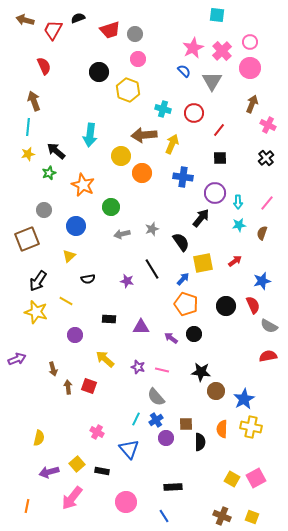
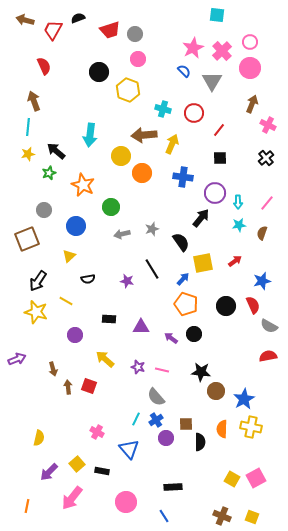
purple arrow at (49, 472): rotated 30 degrees counterclockwise
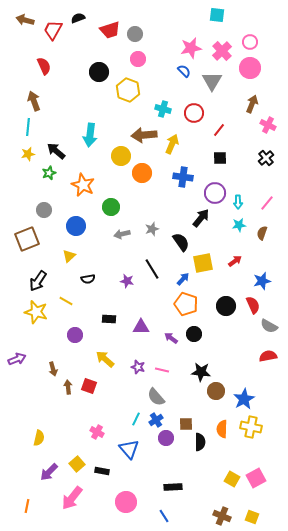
pink star at (193, 48): moved 2 px left; rotated 15 degrees clockwise
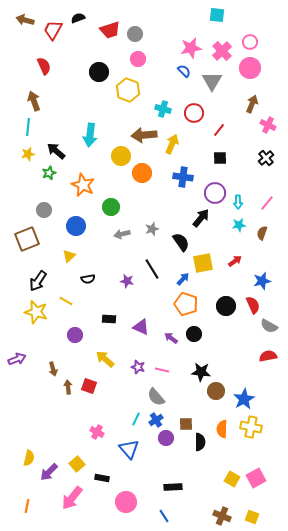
purple triangle at (141, 327): rotated 24 degrees clockwise
yellow semicircle at (39, 438): moved 10 px left, 20 px down
black rectangle at (102, 471): moved 7 px down
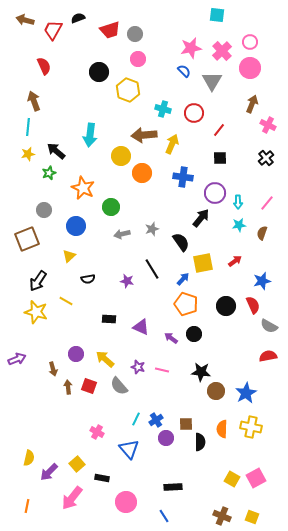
orange star at (83, 185): moved 3 px down
purple circle at (75, 335): moved 1 px right, 19 px down
gray semicircle at (156, 397): moved 37 px left, 11 px up
blue star at (244, 399): moved 2 px right, 6 px up
